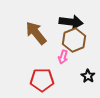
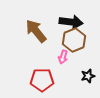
brown arrow: moved 2 px up
black star: rotated 24 degrees clockwise
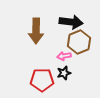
brown arrow: rotated 140 degrees counterclockwise
brown hexagon: moved 5 px right, 2 px down
pink arrow: moved 1 px right, 1 px up; rotated 64 degrees clockwise
black star: moved 24 px left, 3 px up
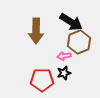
black arrow: rotated 25 degrees clockwise
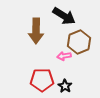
black arrow: moved 7 px left, 6 px up
black star: moved 1 px right, 13 px down; rotated 24 degrees counterclockwise
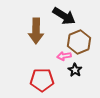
black star: moved 10 px right, 16 px up
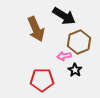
brown arrow: moved 2 px up; rotated 25 degrees counterclockwise
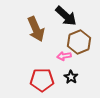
black arrow: moved 2 px right; rotated 10 degrees clockwise
black star: moved 4 px left, 7 px down
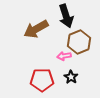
black arrow: rotated 30 degrees clockwise
brown arrow: rotated 85 degrees clockwise
